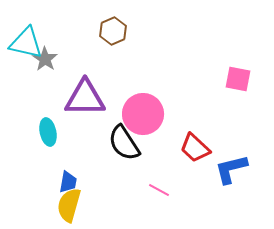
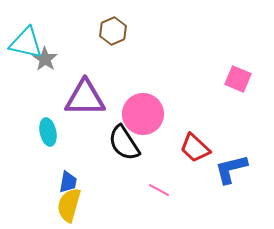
pink square: rotated 12 degrees clockwise
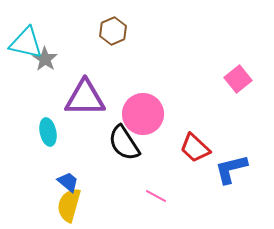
pink square: rotated 28 degrees clockwise
blue trapezoid: rotated 60 degrees counterclockwise
pink line: moved 3 px left, 6 px down
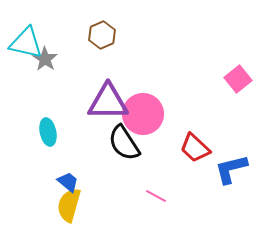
brown hexagon: moved 11 px left, 4 px down
purple triangle: moved 23 px right, 4 px down
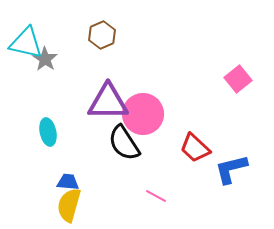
blue trapezoid: rotated 35 degrees counterclockwise
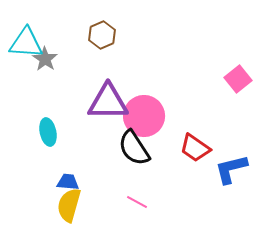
cyan triangle: rotated 9 degrees counterclockwise
pink circle: moved 1 px right, 2 px down
black semicircle: moved 10 px right, 5 px down
red trapezoid: rotated 8 degrees counterclockwise
pink line: moved 19 px left, 6 px down
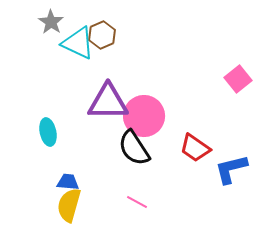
cyan triangle: moved 52 px right; rotated 21 degrees clockwise
gray star: moved 6 px right, 37 px up
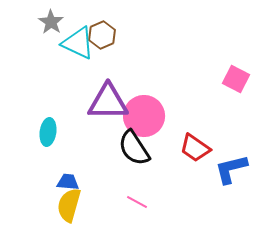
pink square: moved 2 px left; rotated 24 degrees counterclockwise
cyan ellipse: rotated 20 degrees clockwise
